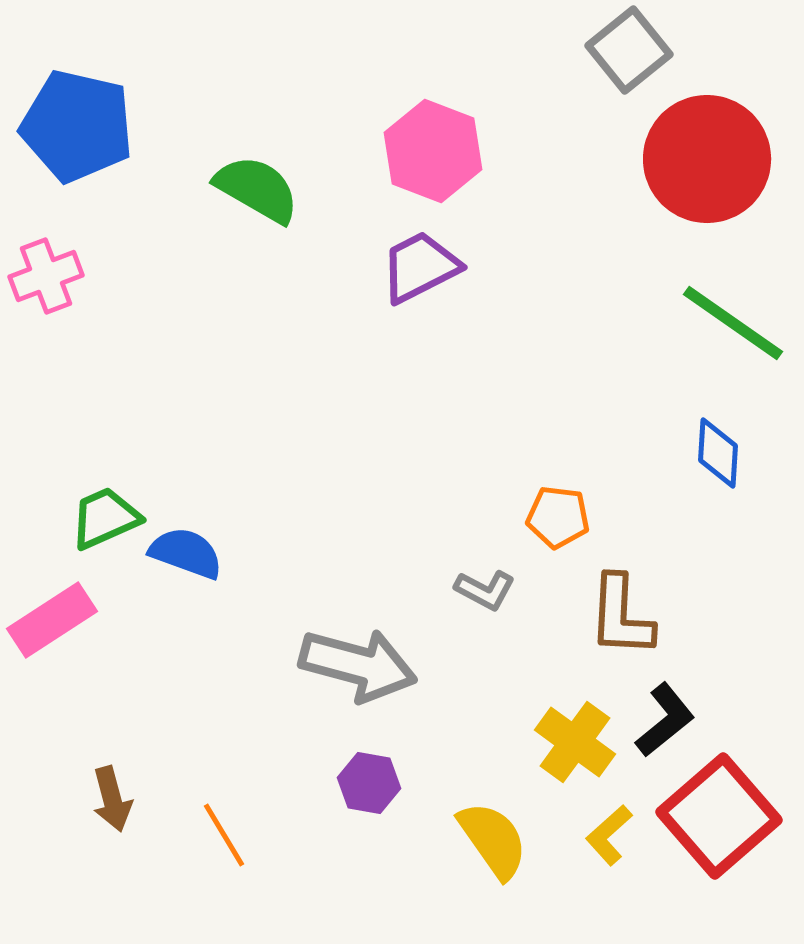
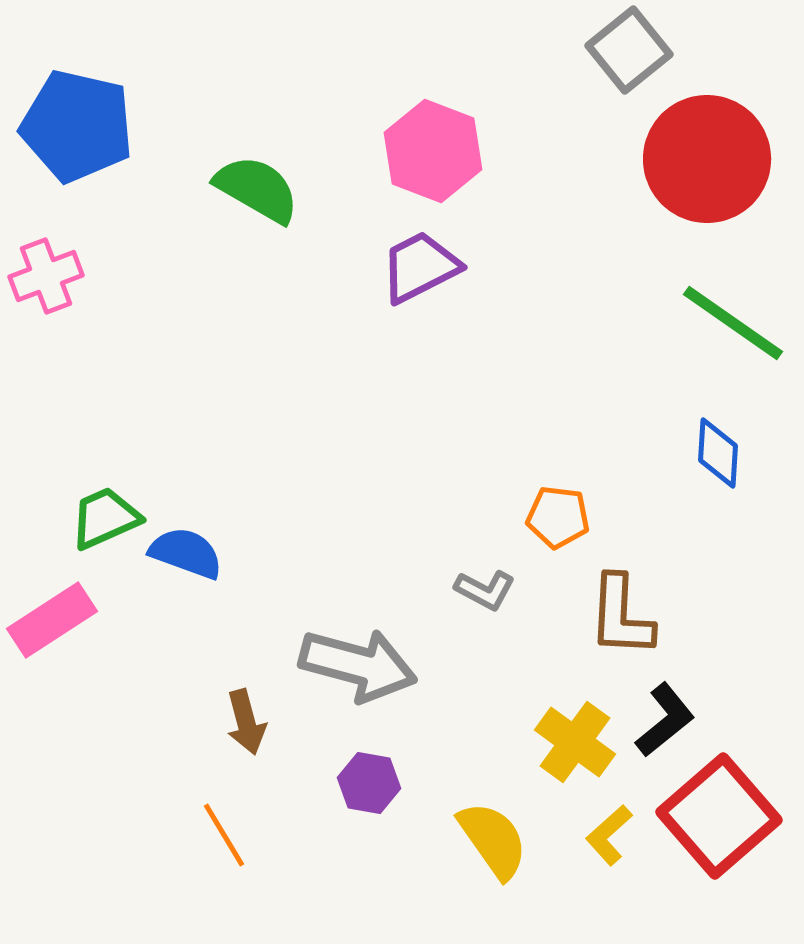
brown arrow: moved 134 px right, 77 px up
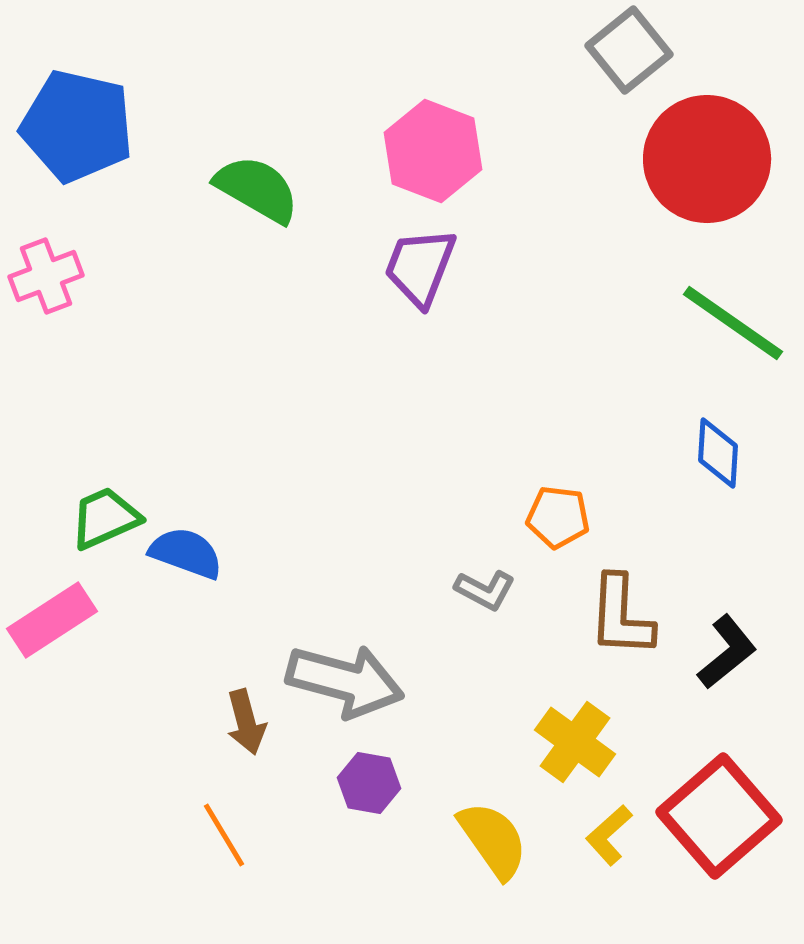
purple trapezoid: rotated 42 degrees counterclockwise
gray arrow: moved 13 px left, 16 px down
black L-shape: moved 62 px right, 68 px up
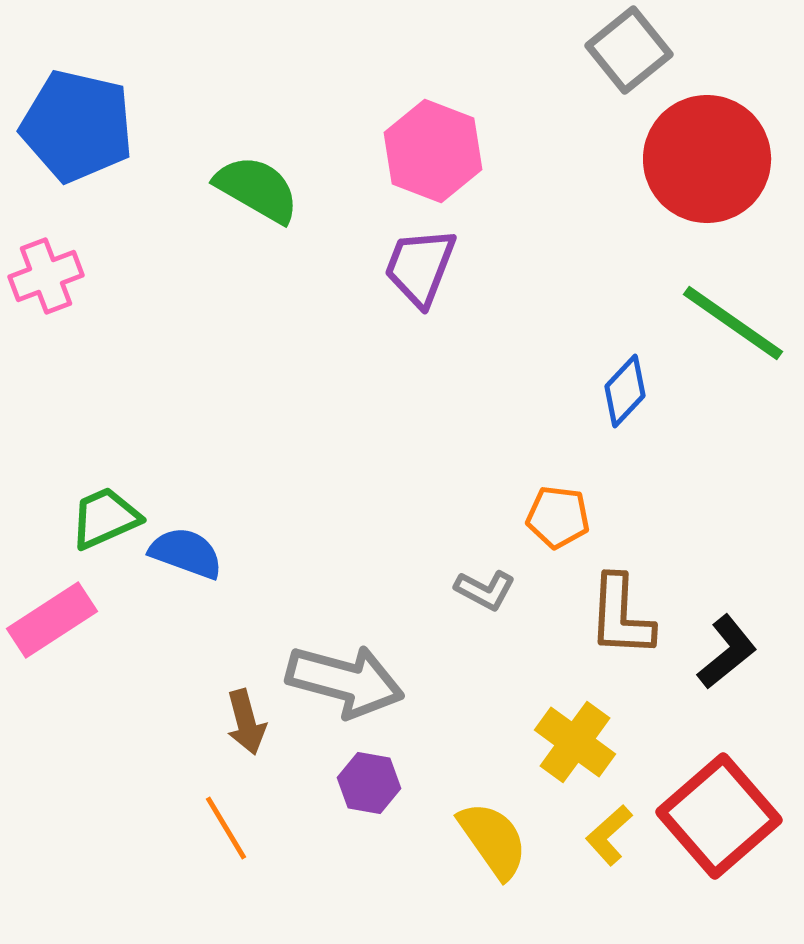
blue diamond: moved 93 px left, 62 px up; rotated 40 degrees clockwise
orange line: moved 2 px right, 7 px up
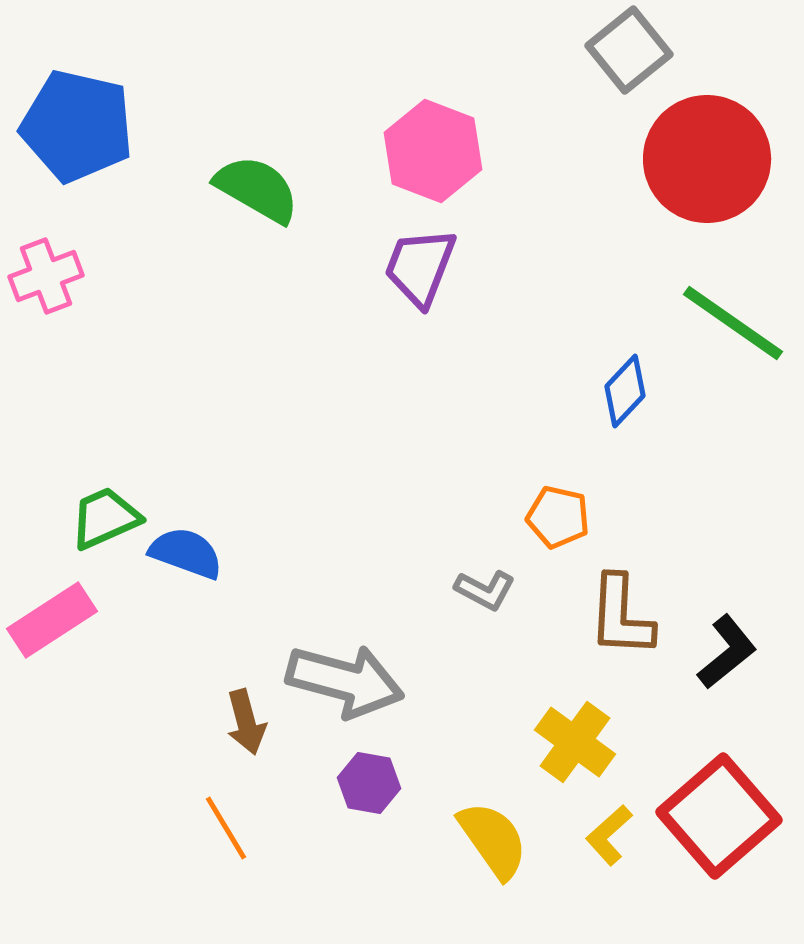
orange pentagon: rotated 6 degrees clockwise
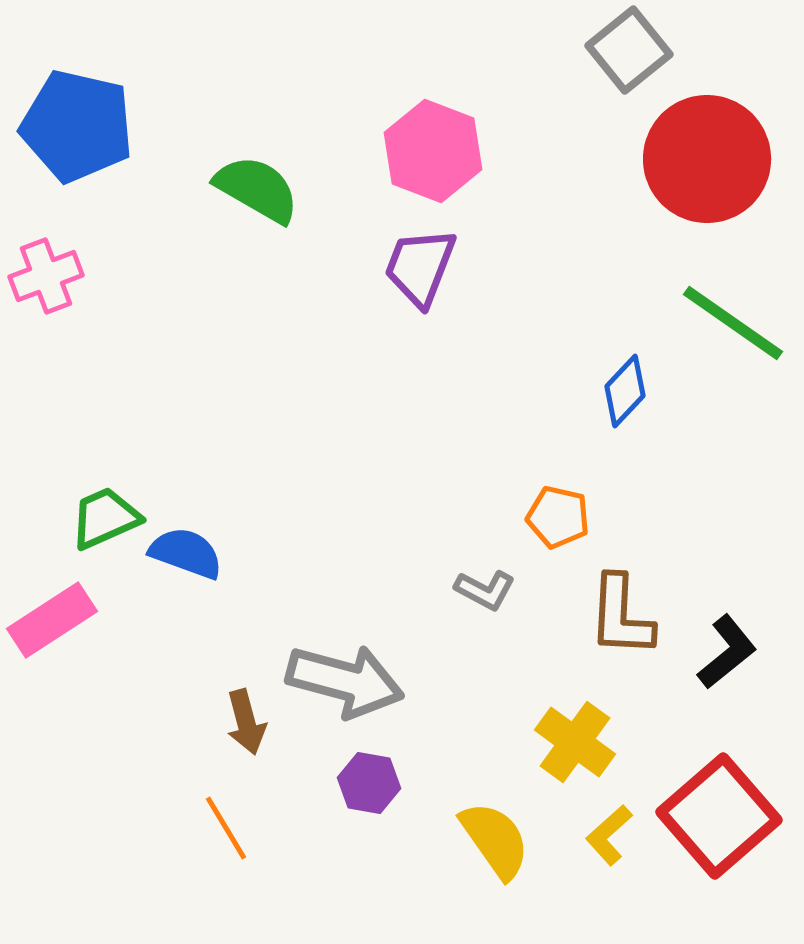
yellow semicircle: moved 2 px right
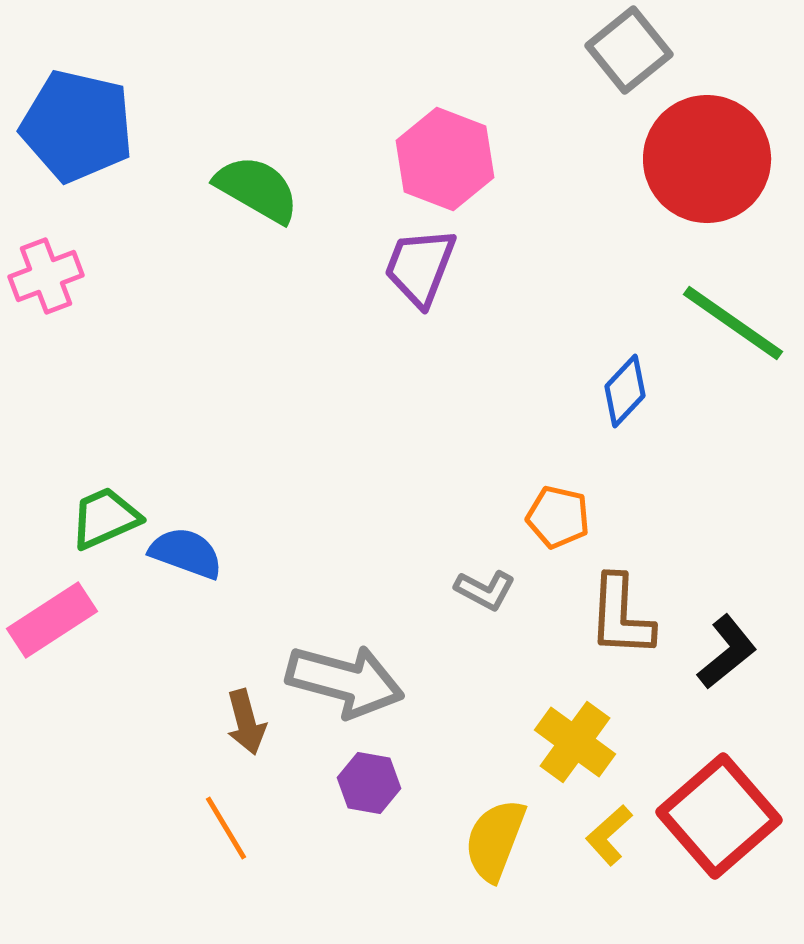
pink hexagon: moved 12 px right, 8 px down
yellow semicircle: rotated 124 degrees counterclockwise
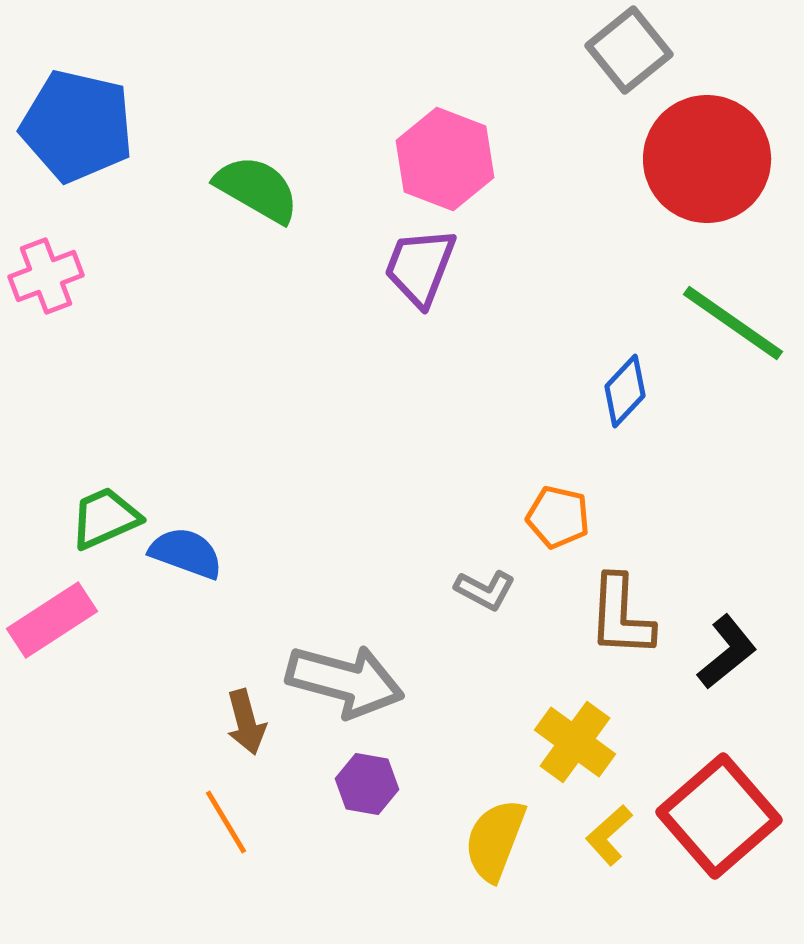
purple hexagon: moved 2 px left, 1 px down
orange line: moved 6 px up
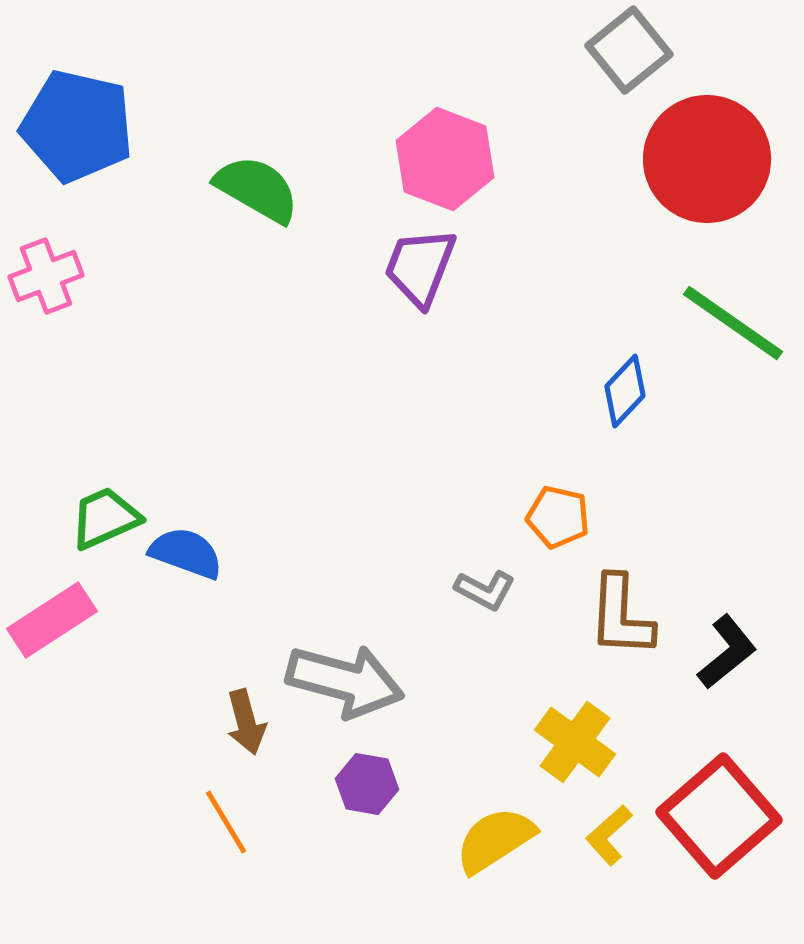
yellow semicircle: rotated 36 degrees clockwise
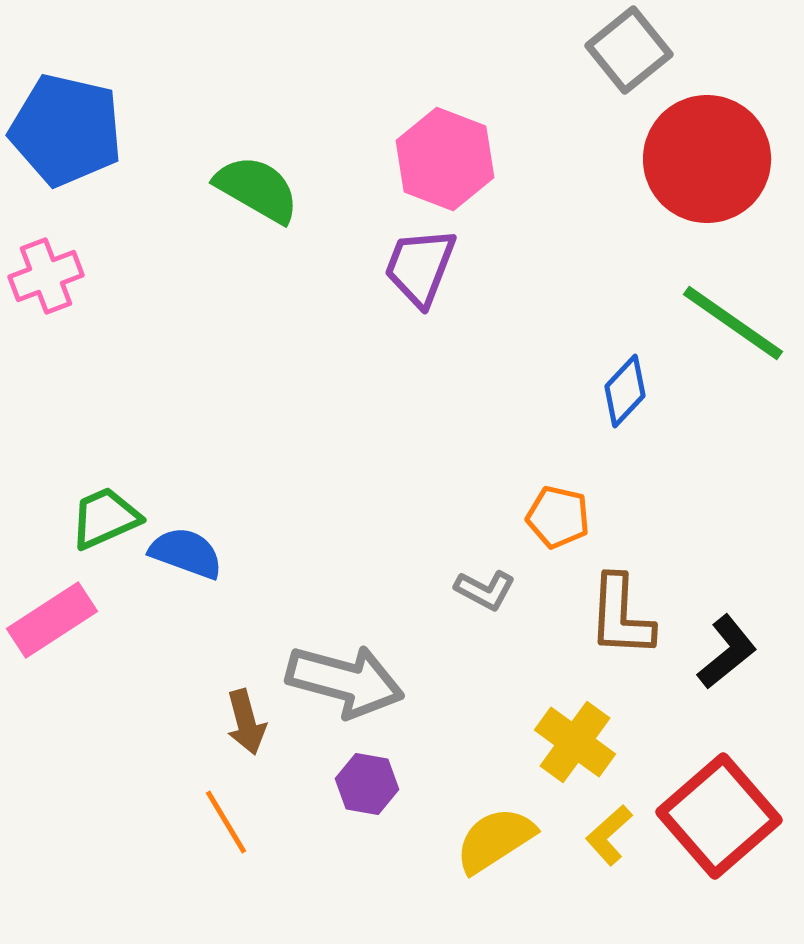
blue pentagon: moved 11 px left, 4 px down
